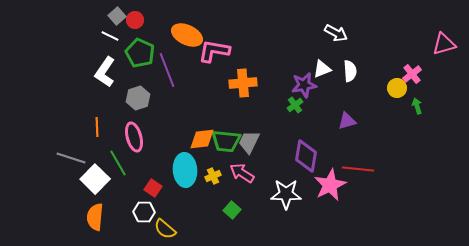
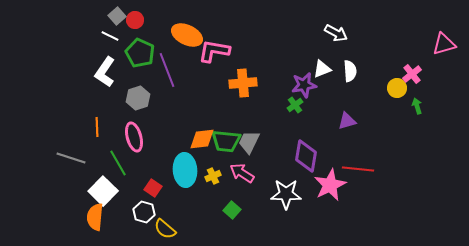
white square: moved 8 px right, 12 px down
white hexagon: rotated 15 degrees clockwise
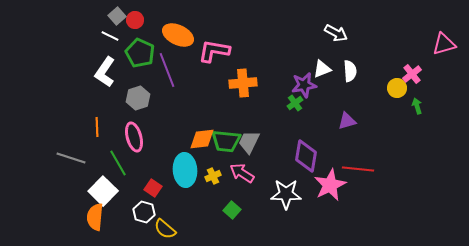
orange ellipse: moved 9 px left
green cross: moved 2 px up
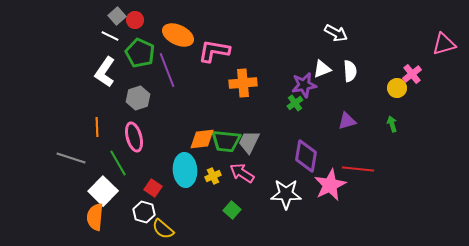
green arrow: moved 25 px left, 18 px down
yellow semicircle: moved 2 px left
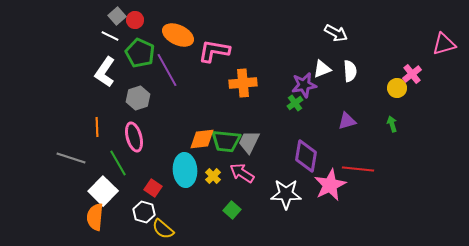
purple line: rotated 8 degrees counterclockwise
yellow cross: rotated 21 degrees counterclockwise
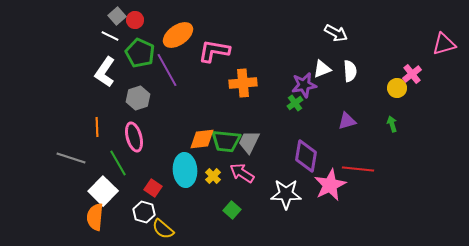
orange ellipse: rotated 60 degrees counterclockwise
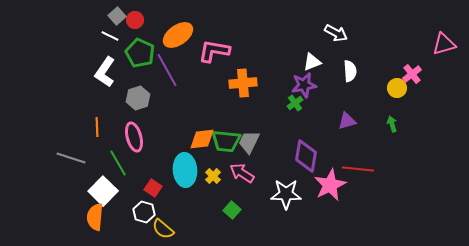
white triangle: moved 10 px left, 7 px up
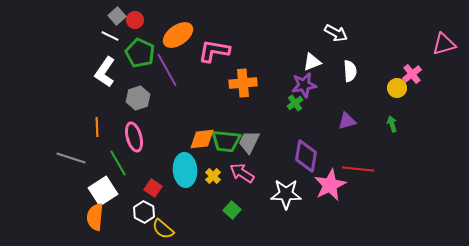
white square: rotated 12 degrees clockwise
white hexagon: rotated 10 degrees clockwise
